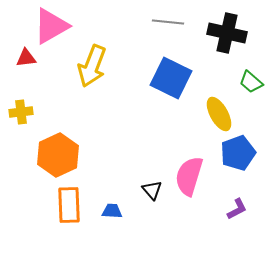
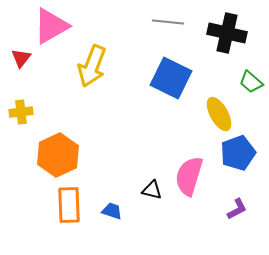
red triangle: moved 5 px left; rotated 45 degrees counterclockwise
black triangle: rotated 35 degrees counterclockwise
blue trapezoid: rotated 15 degrees clockwise
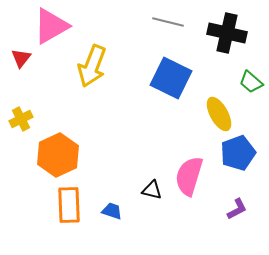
gray line: rotated 8 degrees clockwise
yellow cross: moved 7 px down; rotated 20 degrees counterclockwise
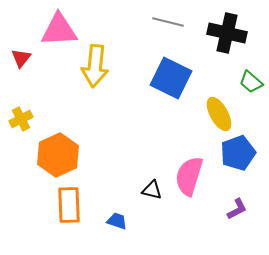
pink triangle: moved 8 px right, 4 px down; rotated 27 degrees clockwise
yellow arrow: moved 3 px right; rotated 15 degrees counterclockwise
blue trapezoid: moved 5 px right, 10 px down
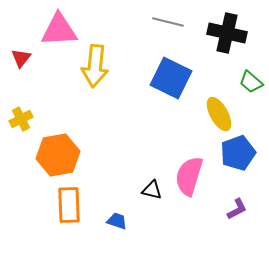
orange hexagon: rotated 15 degrees clockwise
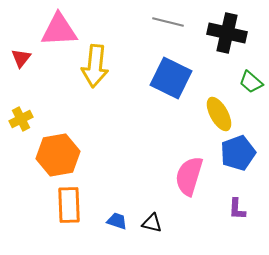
black triangle: moved 33 px down
purple L-shape: rotated 120 degrees clockwise
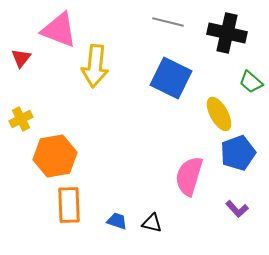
pink triangle: rotated 24 degrees clockwise
orange hexagon: moved 3 px left, 1 px down
purple L-shape: rotated 45 degrees counterclockwise
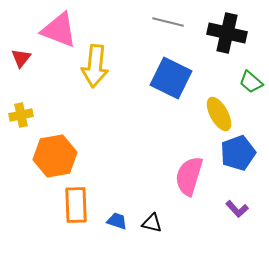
yellow cross: moved 4 px up; rotated 15 degrees clockwise
orange rectangle: moved 7 px right
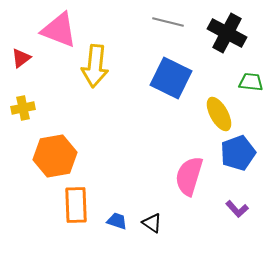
black cross: rotated 15 degrees clockwise
red triangle: rotated 15 degrees clockwise
green trapezoid: rotated 145 degrees clockwise
yellow cross: moved 2 px right, 7 px up
black triangle: rotated 20 degrees clockwise
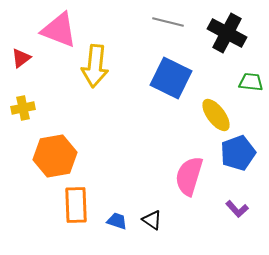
yellow ellipse: moved 3 px left, 1 px down; rotated 8 degrees counterclockwise
black triangle: moved 3 px up
